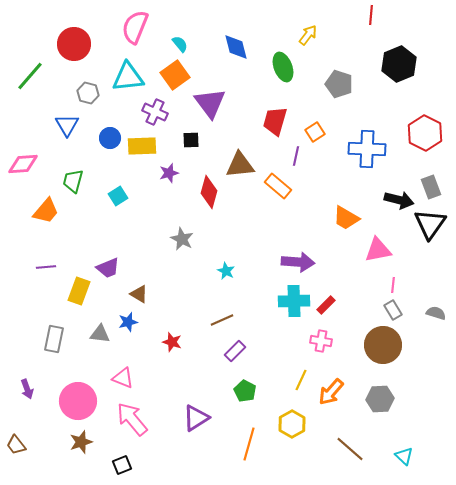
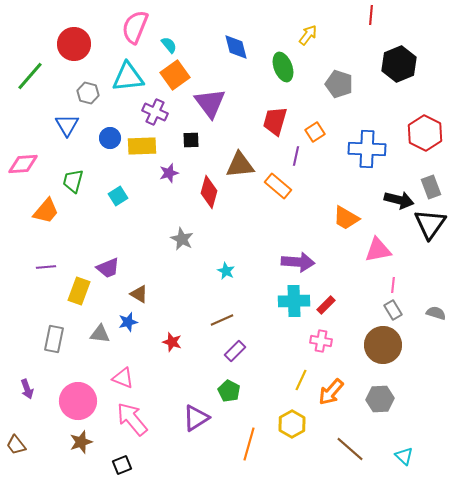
cyan semicircle at (180, 44): moved 11 px left, 1 px down
green pentagon at (245, 391): moved 16 px left
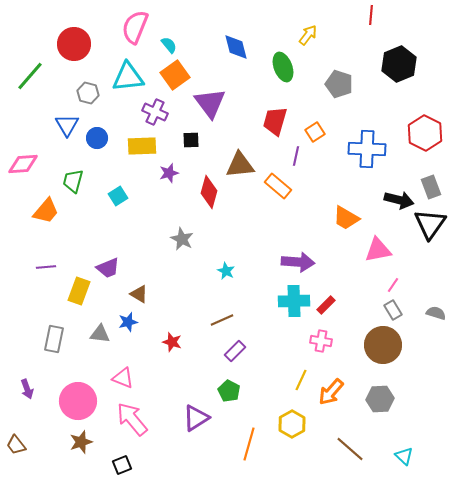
blue circle at (110, 138): moved 13 px left
pink line at (393, 285): rotated 28 degrees clockwise
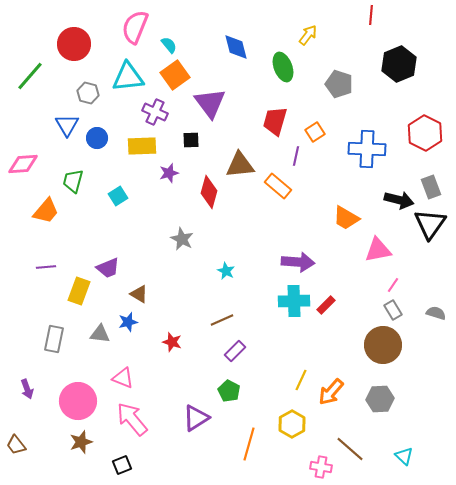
pink cross at (321, 341): moved 126 px down
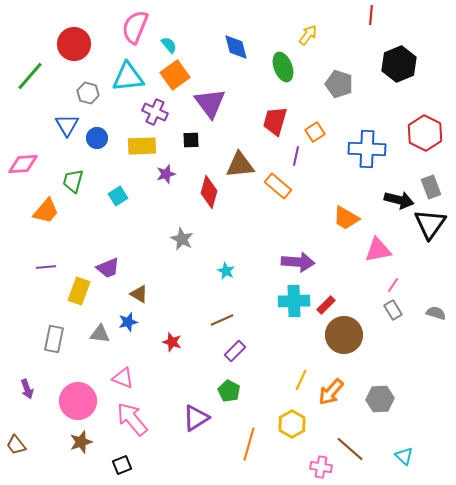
purple star at (169, 173): moved 3 px left, 1 px down
brown circle at (383, 345): moved 39 px left, 10 px up
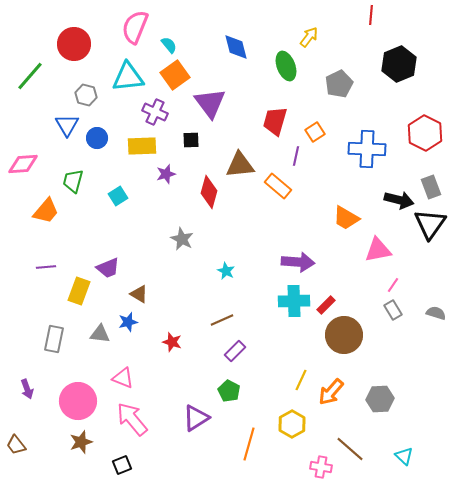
yellow arrow at (308, 35): moved 1 px right, 2 px down
green ellipse at (283, 67): moved 3 px right, 1 px up
gray pentagon at (339, 84): rotated 28 degrees clockwise
gray hexagon at (88, 93): moved 2 px left, 2 px down
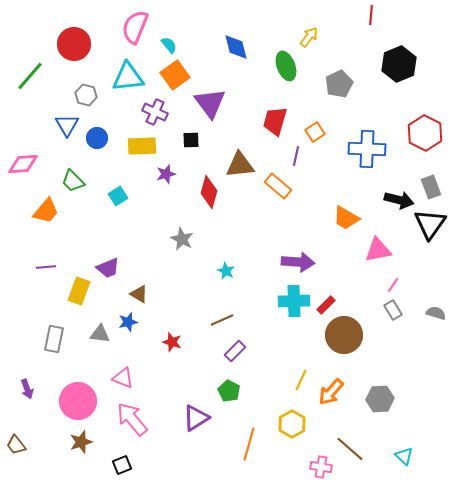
green trapezoid at (73, 181): rotated 60 degrees counterclockwise
